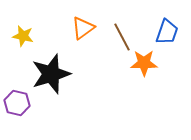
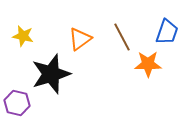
orange triangle: moved 3 px left, 11 px down
orange star: moved 4 px right, 1 px down
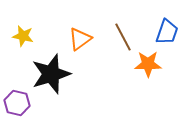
brown line: moved 1 px right
